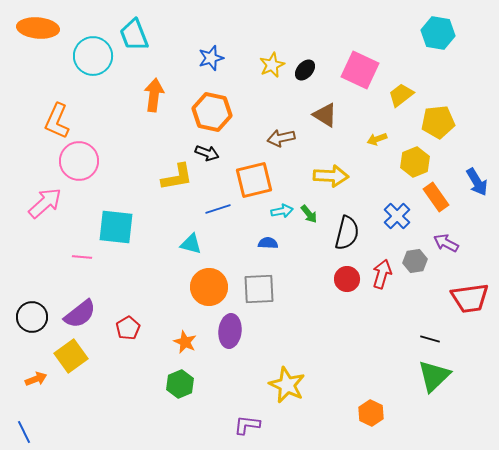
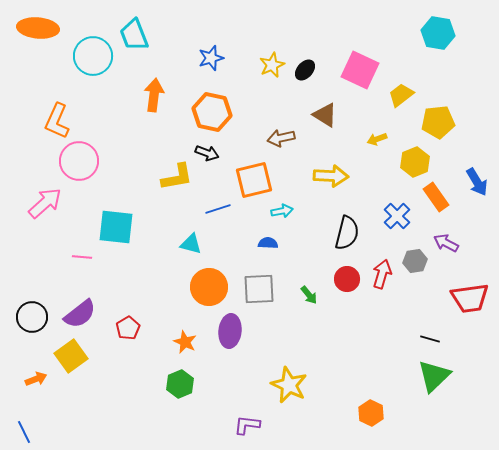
green arrow at (309, 214): moved 81 px down
yellow star at (287, 385): moved 2 px right
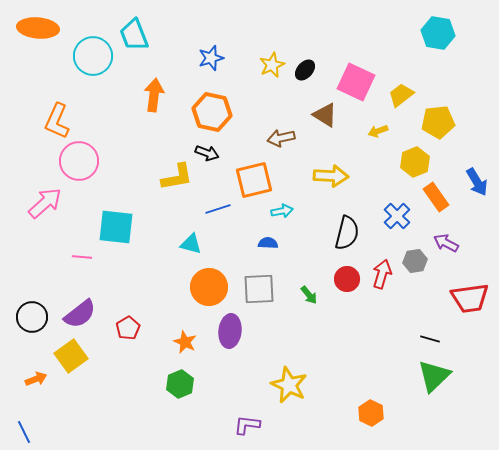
pink square at (360, 70): moved 4 px left, 12 px down
yellow arrow at (377, 139): moved 1 px right, 8 px up
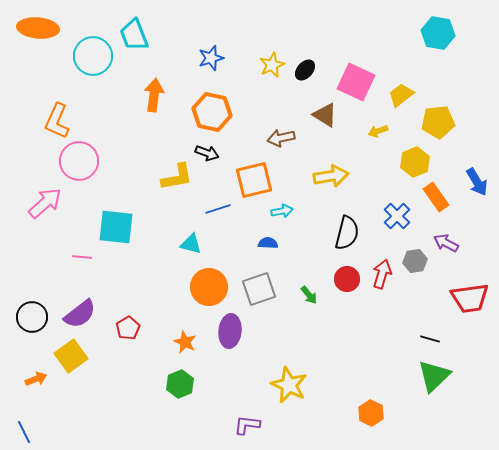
yellow arrow at (331, 176): rotated 12 degrees counterclockwise
gray square at (259, 289): rotated 16 degrees counterclockwise
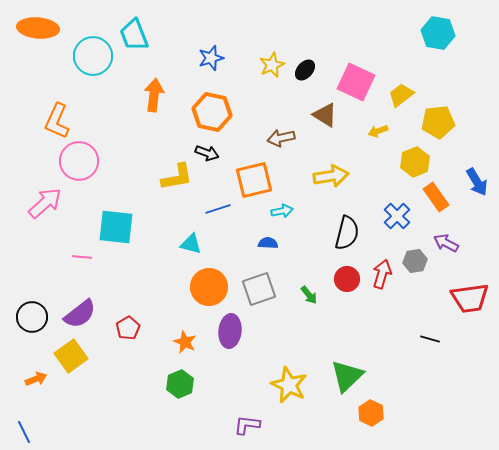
green triangle at (434, 376): moved 87 px left
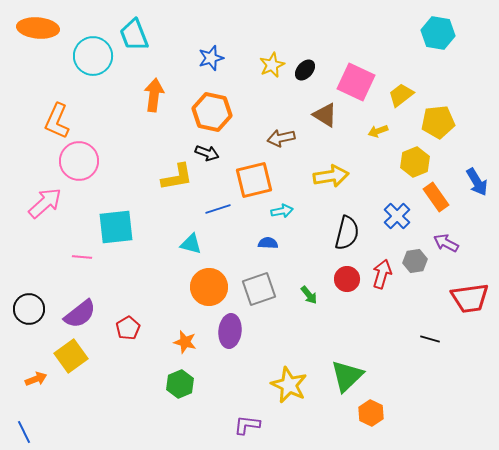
cyan square at (116, 227): rotated 12 degrees counterclockwise
black circle at (32, 317): moved 3 px left, 8 px up
orange star at (185, 342): rotated 10 degrees counterclockwise
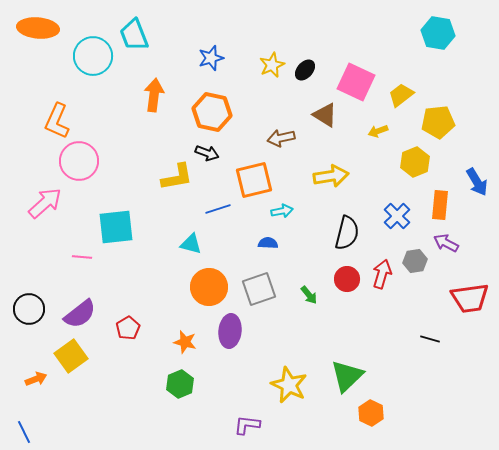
orange rectangle at (436, 197): moved 4 px right, 8 px down; rotated 40 degrees clockwise
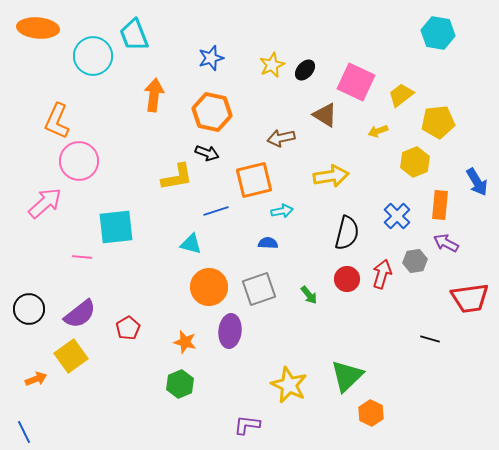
blue line at (218, 209): moved 2 px left, 2 px down
